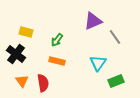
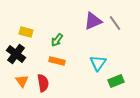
gray line: moved 14 px up
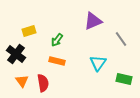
gray line: moved 6 px right, 16 px down
yellow rectangle: moved 3 px right, 1 px up; rotated 32 degrees counterclockwise
green rectangle: moved 8 px right, 2 px up; rotated 35 degrees clockwise
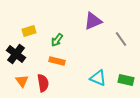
cyan triangle: moved 15 px down; rotated 42 degrees counterclockwise
green rectangle: moved 2 px right, 1 px down
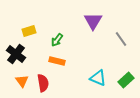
purple triangle: rotated 36 degrees counterclockwise
green rectangle: rotated 56 degrees counterclockwise
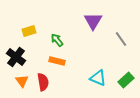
green arrow: rotated 104 degrees clockwise
black cross: moved 3 px down
red semicircle: moved 1 px up
